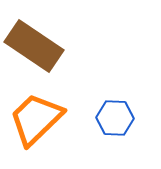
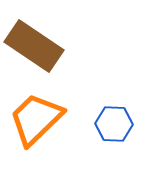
blue hexagon: moved 1 px left, 6 px down
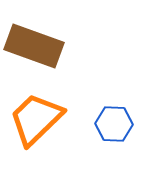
brown rectangle: rotated 14 degrees counterclockwise
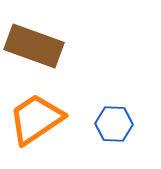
orange trapezoid: rotated 10 degrees clockwise
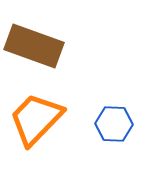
orange trapezoid: rotated 12 degrees counterclockwise
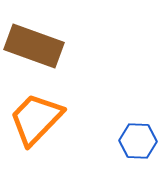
blue hexagon: moved 24 px right, 17 px down
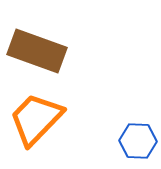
brown rectangle: moved 3 px right, 5 px down
